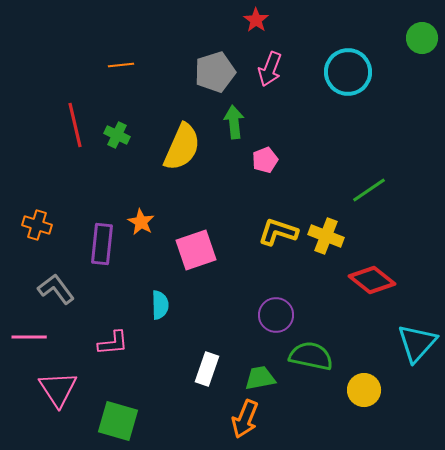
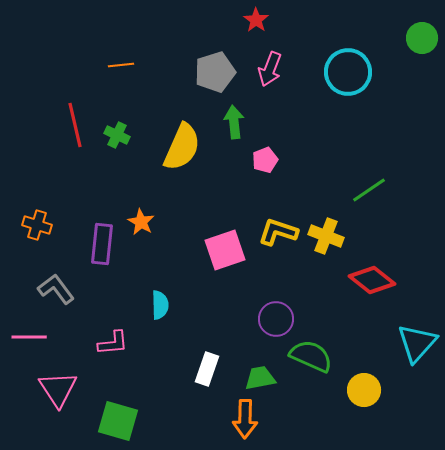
pink square: moved 29 px right
purple circle: moved 4 px down
green semicircle: rotated 12 degrees clockwise
orange arrow: rotated 21 degrees counterclockwise
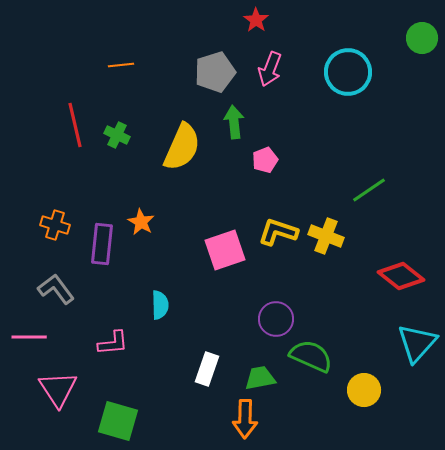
orange cross: moved 18 px right
red diamond: moved 29 px right, 4 px up
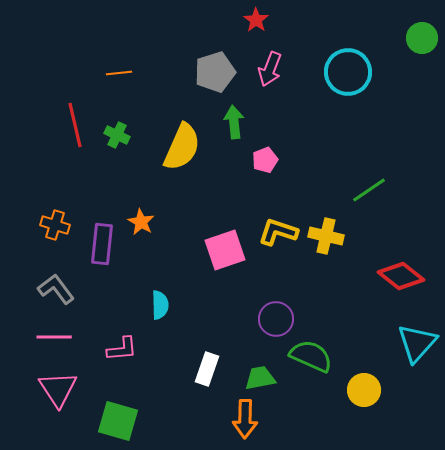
orange line: moved 2 px left, 8 px down
yellow cross: rotated 8 degrees counterclockwise
pink line: moved 25 px right
pink L-shape: moved 9 px right, 6 px down
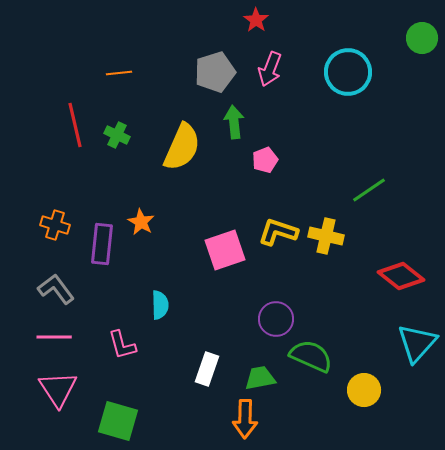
pink L-shape: moved 4 px up; rotated 80 degrees clockwise
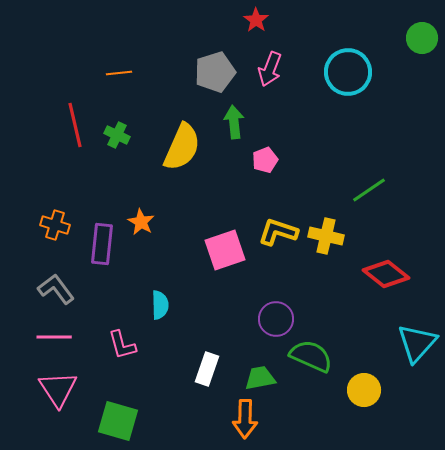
red diamond: moved 15 px left, 2 px up
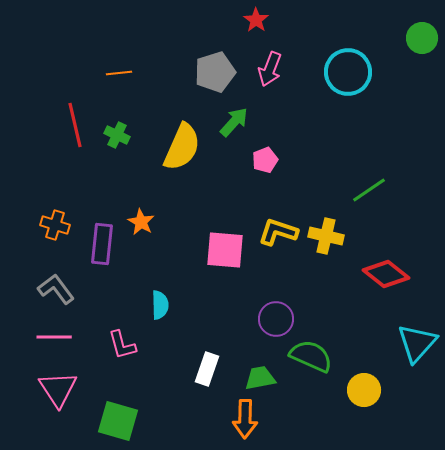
green arrow: rotated 48 degrees clockwise
pink square: rotated 24 degrees clockwise
